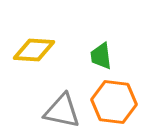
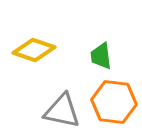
yellow diamond: rotated 15 degrees clockwise
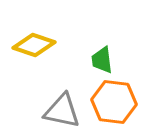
yellow diamond: moved 5 px up
green trapezoid: moved 1 px right, 4 px down
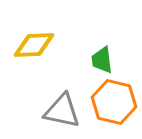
yellow diamond: rotated 21 degrees counterclockwise
orange hexagon: rotated 6 degrees clockwise
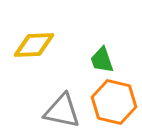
green trapezoid: rotated 12 degrees counterclockwise
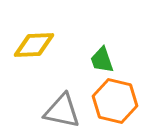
orange hexagon: moved 1 px right, 1 px up
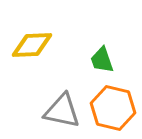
yellow diamond: moved 2 px left
orange hexagon: moved 2 px left, 7 px down
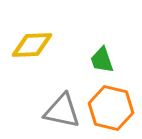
orange hexagon: moved 2 px left
